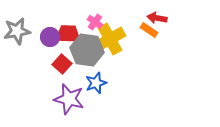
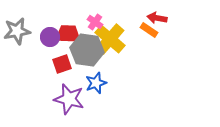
yellow cross: rotated 20 degrees counterclockwise
red square: rotated 30 degrees clockwise
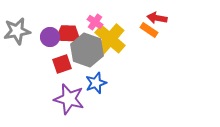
gray hexagon: rotated 12 degrees clockwise
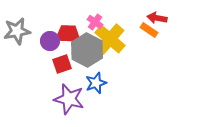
purple circle: moved 4 px down
gray hexagon: rotated 8 degrees clockwise
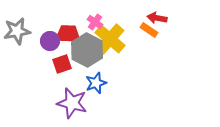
purple star: moved 3 px right, 4 px down
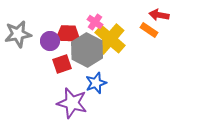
red arrow: moved 2 px right, 3 px up
gray star: moved 1 px right, 3 px down
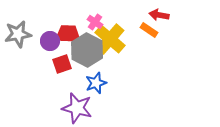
purple star: moved 5 px right, 5 px down
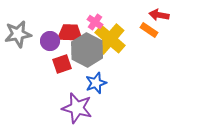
red trapezoid: moved 2 px right, 1 px up
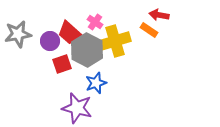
red trapezoid: rotated 140 degrees counterclockwise
yellow cross: moved 5 px right, 2 px down; rotated 32 degrees clockwise
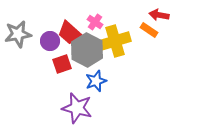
blue star: moved 2 px up
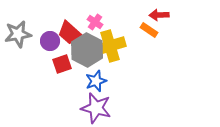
red arrow: rotated 12 degrees counterclockwise
yellow cross: moved 5 px left, 5 px down
purple star: moved 19 px right
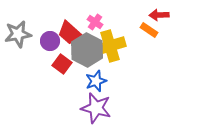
red square: rotated 36 degrees counterclockwise
